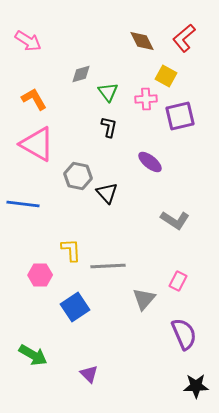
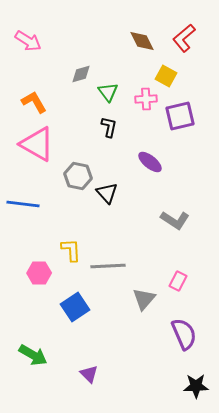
orange L-shape: moved 3 px down
pink hexagon: moved 1 px left, 2 px up
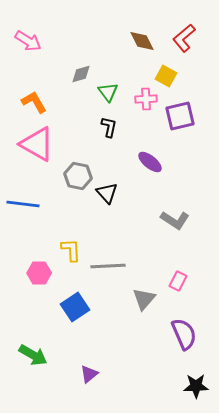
purple triangle: rotated 36 degrees clockwise
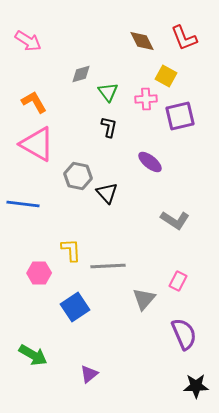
red L-shape: rotated 72 degrees counterclockwise
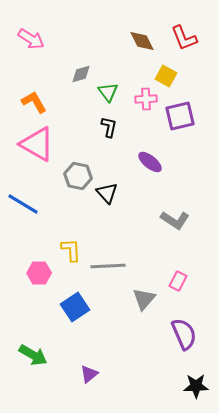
pink arrow: moved 3 px right, 2 px up
blue line: rotated 24 degrees clockwise
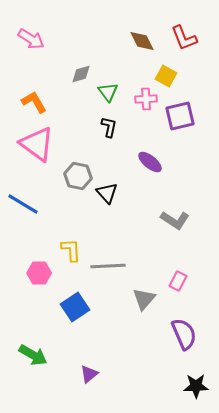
pink triangle: rotated 6 degrees clockwise
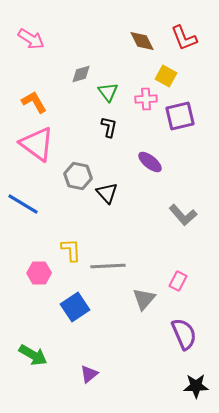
gray L-shape: moved 8 px right, 5 px up; rotated 16 degrees clockwise
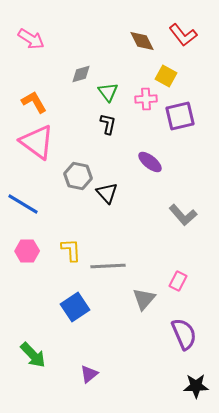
red L-shape: moved 1 px left, 3 px up; rotated 16 degrees counterclockwise
black L-shape: moved 1 px left, 3 px up
pink triangle: moved 2 px up
pink hexagon: moved 12 px left, 22 px up
green arrow: rotated 16 degrees clockwise
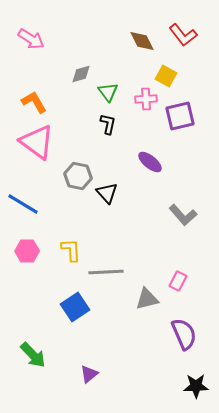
gray line: moved 2 px left, 6 px down
gray triangle: moved 3 px right; rotated 35 degrees clockwise
